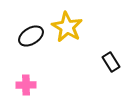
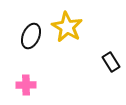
black ellipse: rotated 35 degrees counterclockwise
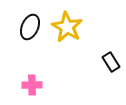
black ellipse: moved 1 px left, 9 px up
pink cross: moved 6 px right
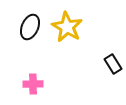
black rectangle: moved 2 px right, 2 px down
pink cross: moved 1 px right, 1 px up
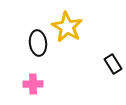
black ellipse: moved 8 px right, 16 px down; rotated 30 degrees counterclockwise
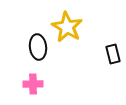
black ellipse: moved 4 px down
black rectangle: moved 10 px up; rotated 18 degrees clockwise
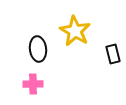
yellow star: moved 8 px right, 4 px down
black ellipse: moved 2 px down
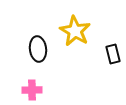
pink cross: moved 1 px left, 6 px down
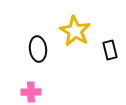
black rectangle: moved 3 px left, 4 px up
pink cross: moved 1 px left, 2 px down
